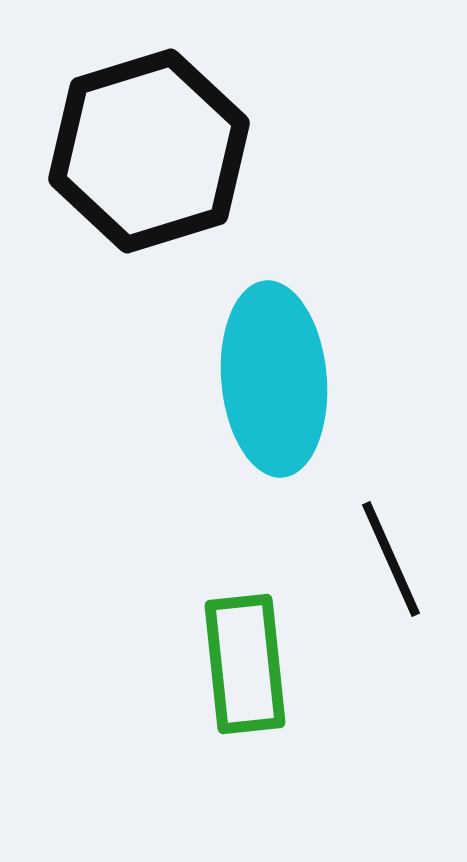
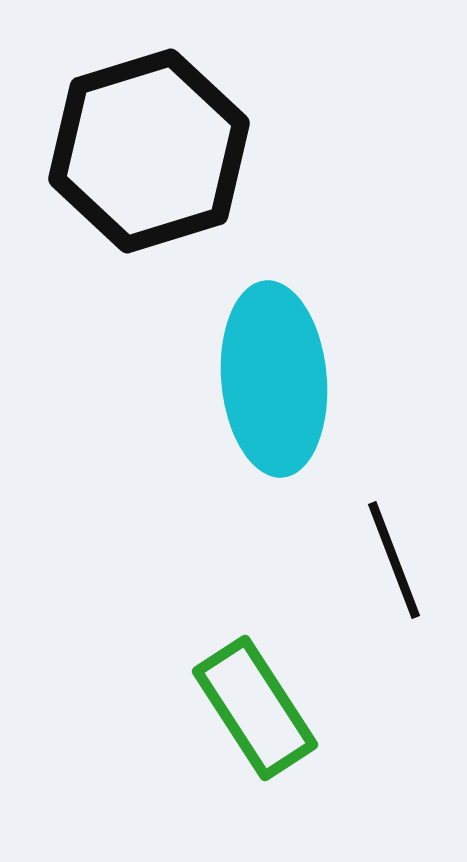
black line: moved 3 px right, 1 px down; rotated 3 degrees clockwise
green rectangle: moved 10 px right, 44 px down; rotated 27 degrees counterclockwise
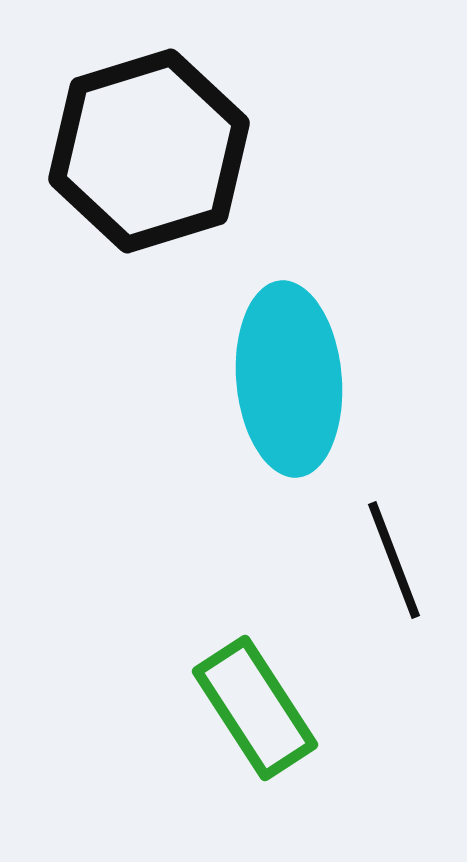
cyan ellipse: moved 15 px right
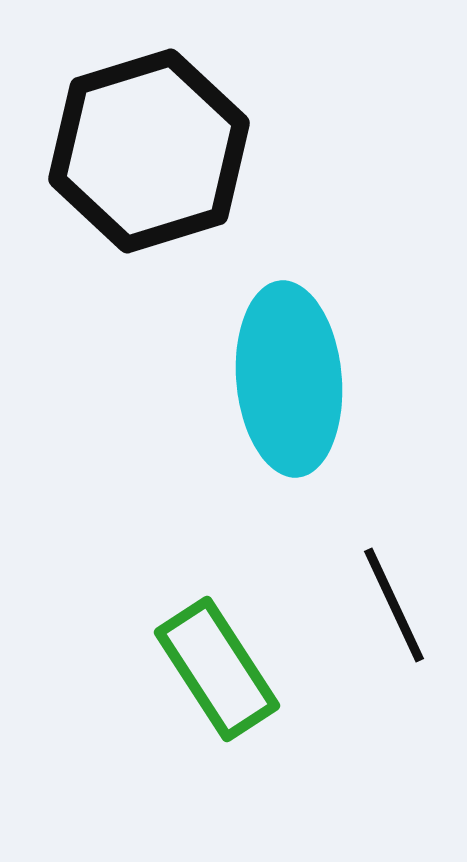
black line: moved 45 px down; rotated 4 degrees counterclockwise
green rectangle: moved 38 px left, 39 px up
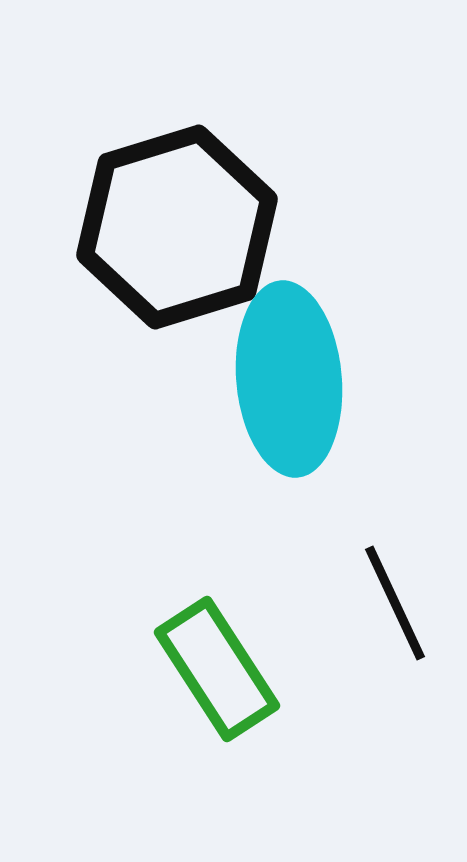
black hexagon: moved 28 px right, 76 px down
black line: moved 1 px right, 2 px up
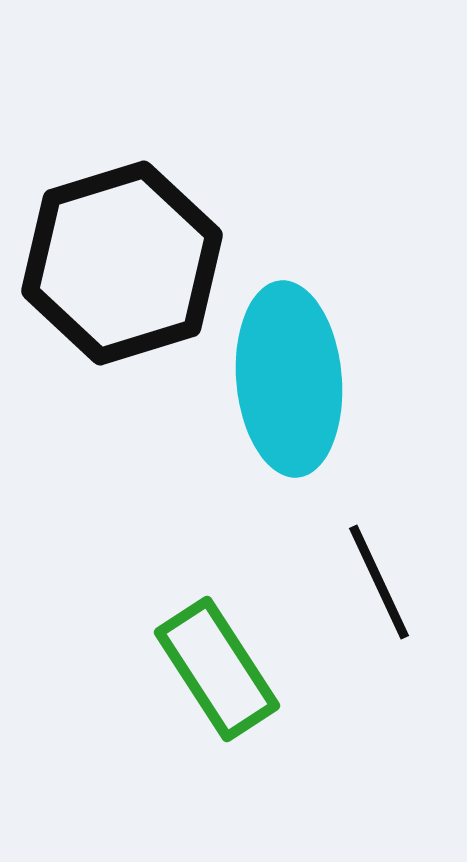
black hexagon: moved 55 px left, 36 px down
black line: moved 16 px left, 21 px up
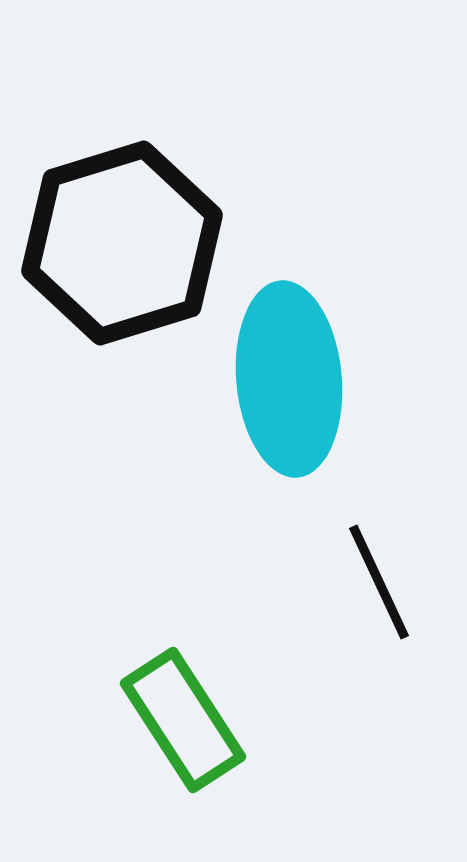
black hexagon: moved 20 px up
green rectangle: moved 34 px left, 51 px down
